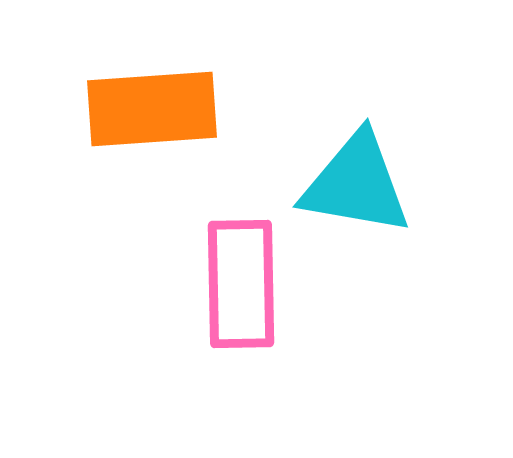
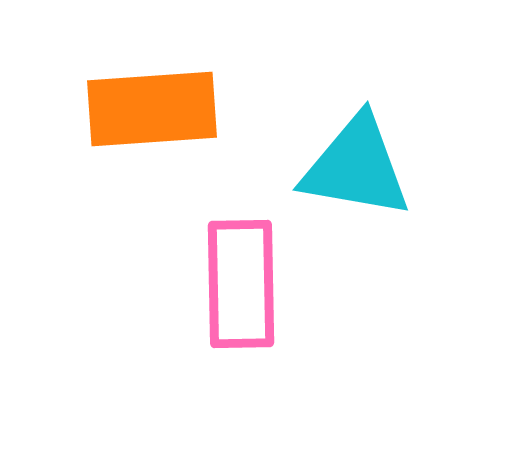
cyan triangle: moved 17 px up
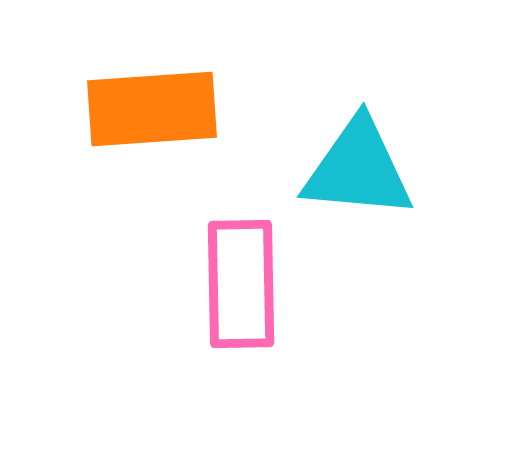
cyan triangle: moved 2 px right, 2 px down; rotated 5 degrees counterclockwise
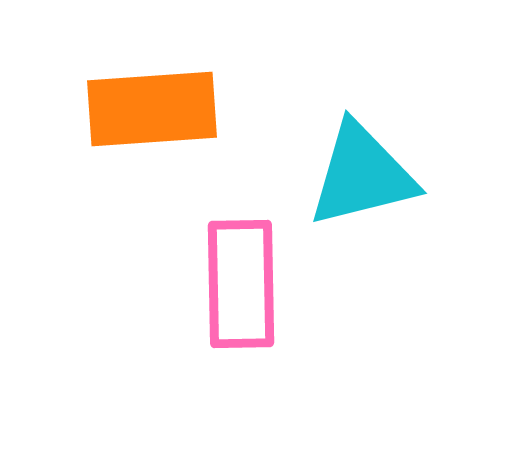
cyan triangle: moved 4 px right, 6 px down; rotated 19 degrees counterclockwise
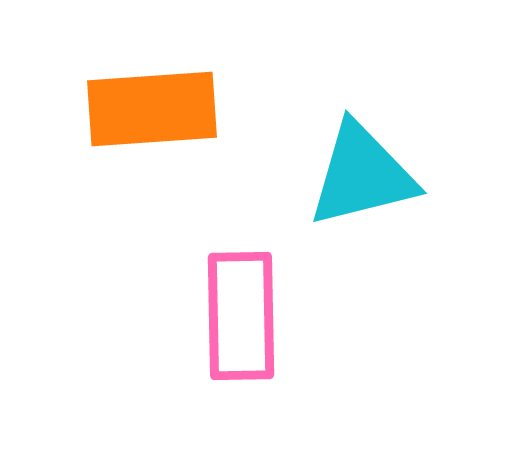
pink rectangle: moved 32 px down
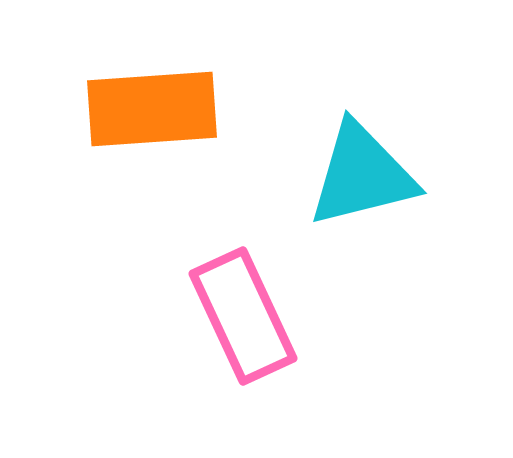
pink rectangle: moved 2 px right; rotated 24 degrees counterclockwise
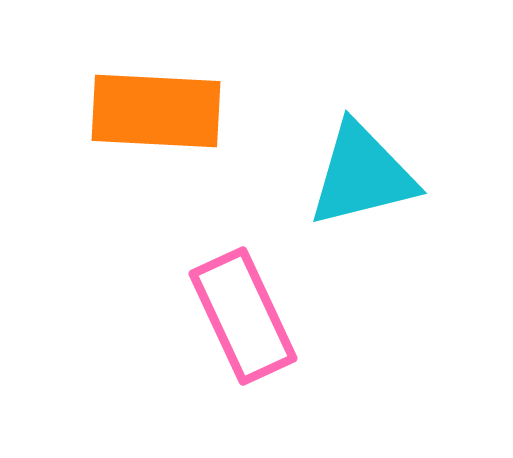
orange rectangle: moved 4 px right, 2 px down; rotated 7 degrees clockwise
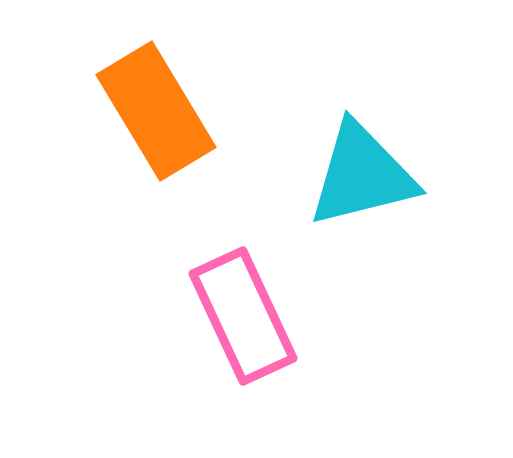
orange rectangle: rotated 56 degrees clockwise
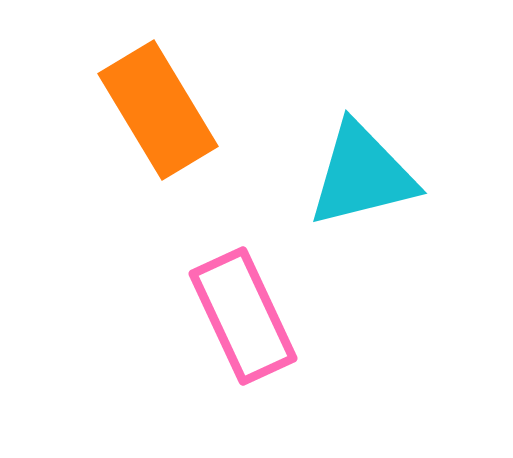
orange rectangle: moved 2 px right, 1 px up
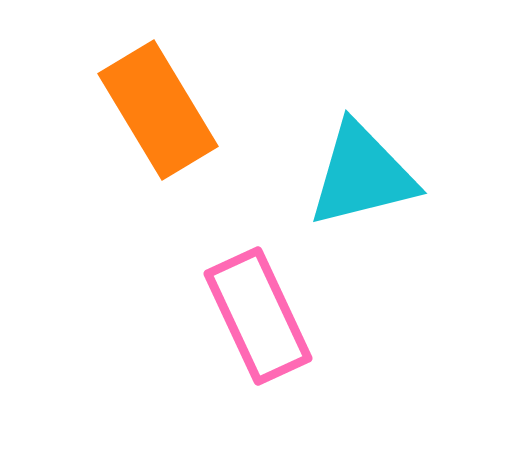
pink rectangle: moved 15 px right
